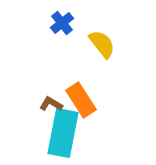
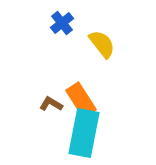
cyan rectangle: moved 21 px right
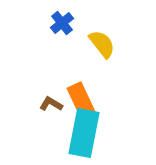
orange rectangle: rotated 8 degrees clockwise
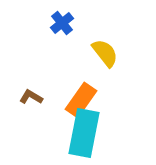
yellow semicircle: moved 3 px right, 9 px down
orange rectangle: rotated 60 degrees clockwise
brown L-shape: moved 20 px left, 7 px up
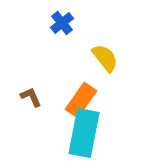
yellow semicircle: moved 5 px down
brown L-shape: rotated 35 degrees clockwise
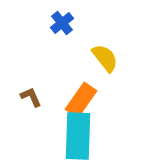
cyan rectangle: moved 6 px left, 3 px down; rotated 9 degrees counterclockwise
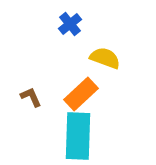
blue cross: moved 8 px right, 1 px down
yellow semicircle: rotated 32 degrees counterclockwise
orange rectangle: moved 6 px up; rotated 12 degrees clockwise
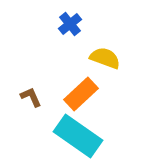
cyan rectangle: rotated 57 degrees counterclockwise
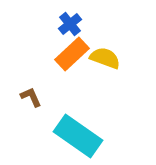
orange rectangle: moved 9 px left, 40 px up
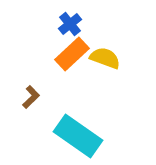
brown L-shape: rotated 70 degrees clockwise
